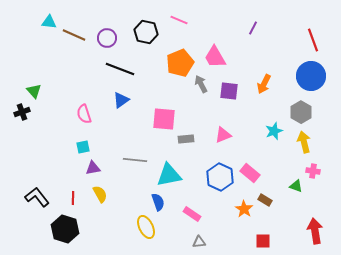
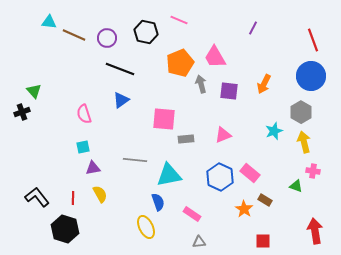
gray arrow at (201, 84): rotated 12 degrees clockwise
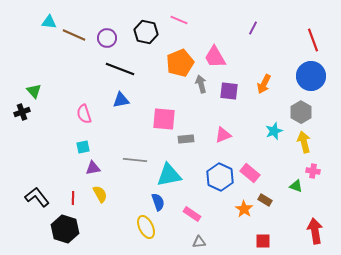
blue triangle at (121, 100): rotated 24 degrees clockwise
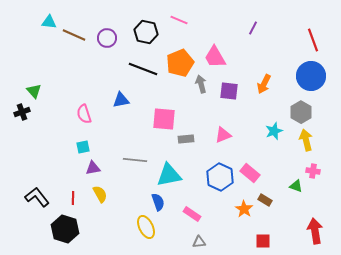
black line at (120, 69): moved 23 px right
yellow arrow at (304, 142): moved 2 px right, 2 px up
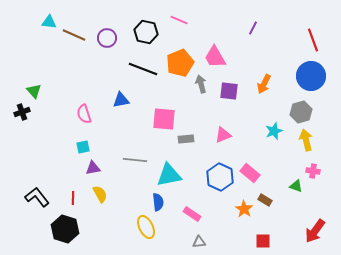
gray hexagon at (301, 112): rotated 15 degrees clockwise
blue semicircle at (158, 202): rotated 12 degrees clockwise
red arrow at (315, 231): rotated 135 degrees counterclockwise
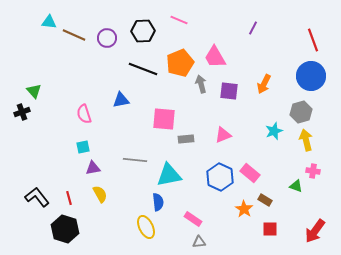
black hexagon at (146, 32): moved 3 px left, 1 px up; rotated 15 degrees counterclockwise
red line at (73, 198): moved 4 px left; rotated 16 degrees counterclockwise
pink rectangle at (192, 214): moved 1 px right, 5 px down
red square at (263, 241): moved 7 px right, 12 px up
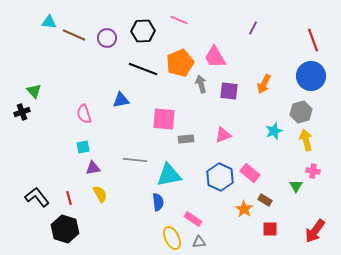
green triangle at (296, 186): rotated 40 degrees clockwise
yellow ellipse at (146, 227): moved 26 px right, 11 px down
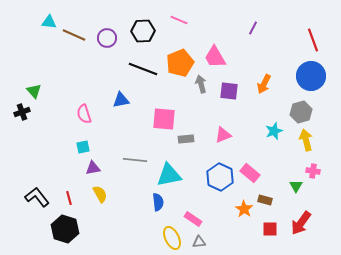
brown rectangle at (265, 200): rotated 16 degrees counterclockwise
red arrow at (315, 231): moved 14 px left, 8 px up
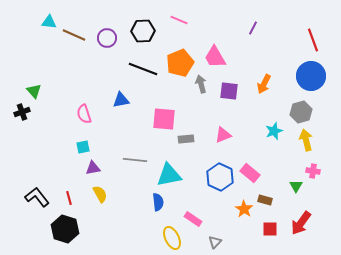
gray triangle at (199, 242): moved 16 px right; rotated 40 degrees counterclockwise
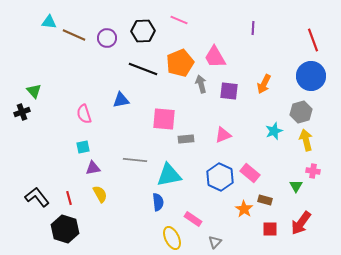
purple line at (253, 28): rotated 24 degrees counterclockwise
